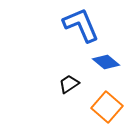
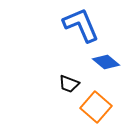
black trapezoid: rotated 125 degrees counterclockwise
orange square: moved 11 px left
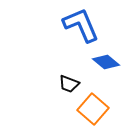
orange square: moved 3 px left, 2 px down
